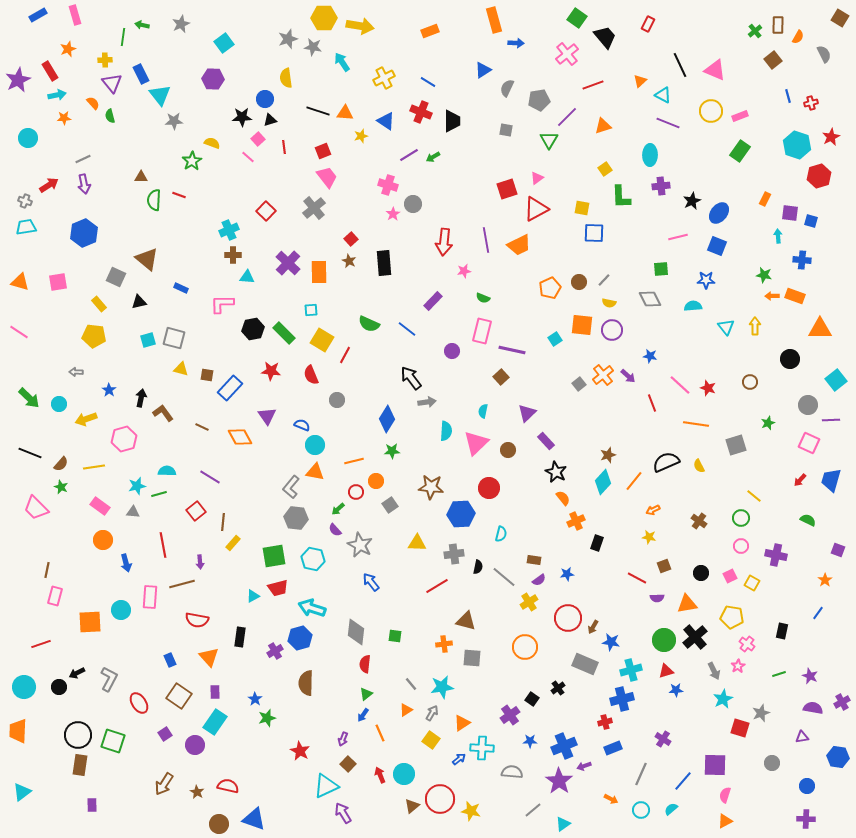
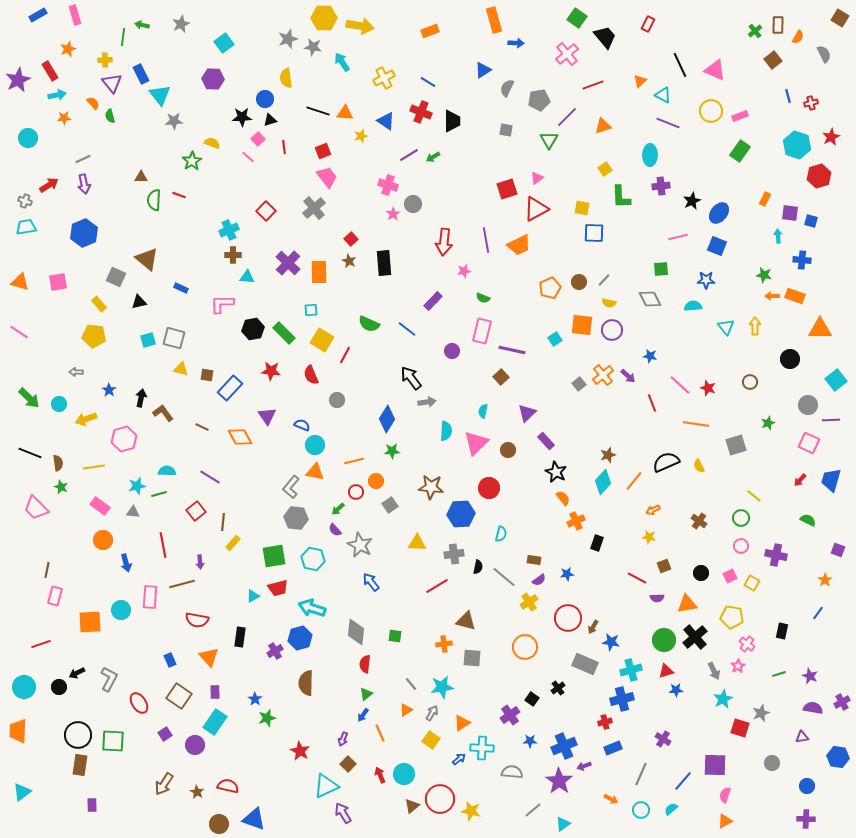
brown semicircle at (61, 464): moved 3 px left, 1 px up; rotated 49 degrees counterclockwise
green square at (113, 741): rotated 15 degrees counterclockwise
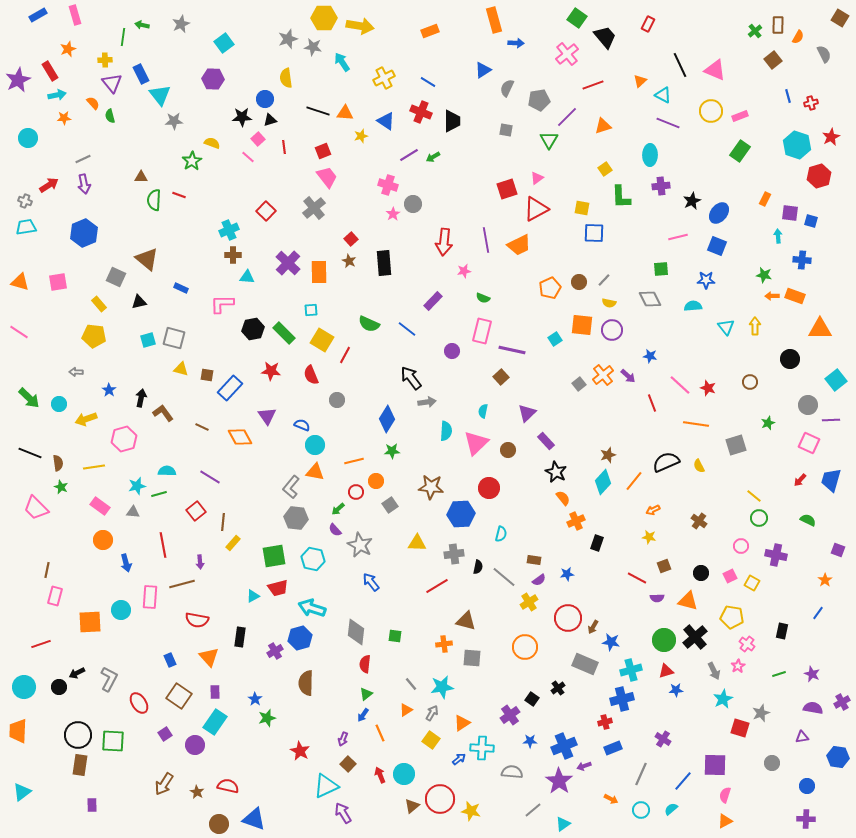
green circle at (741, 518): moved 18 px right
orange triangle at (687, 604): moved 1 px right, 3 px up; rotated 25 degrees clockwise
purple star at (810, 676): moved 2 px right, 2 px up
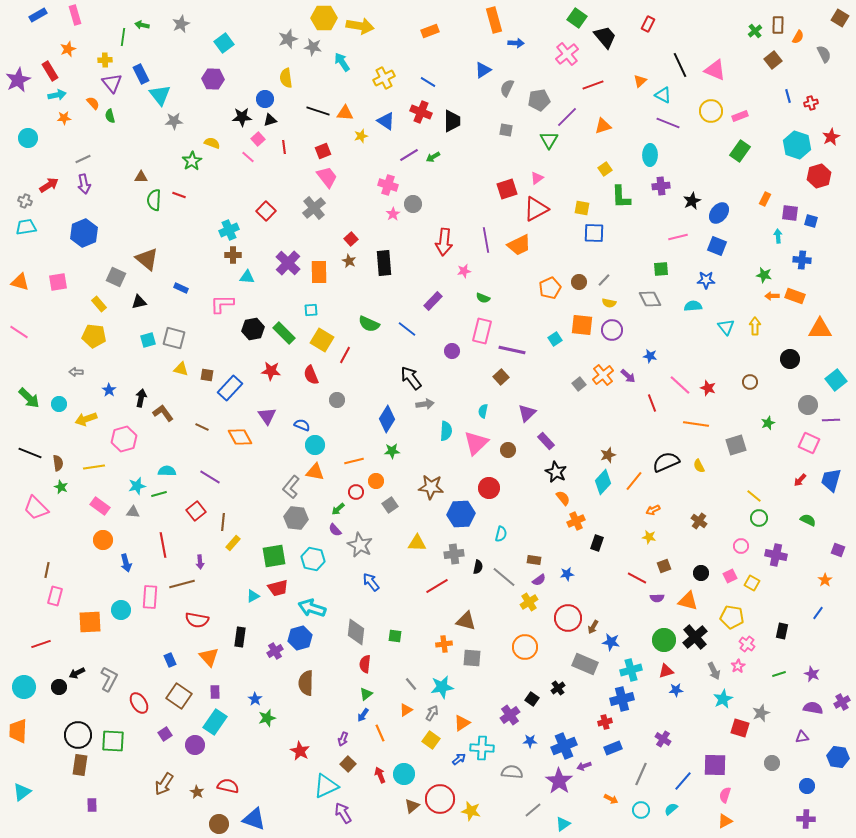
gray arrow at (427, 402): moved 2 px left, 2 px down
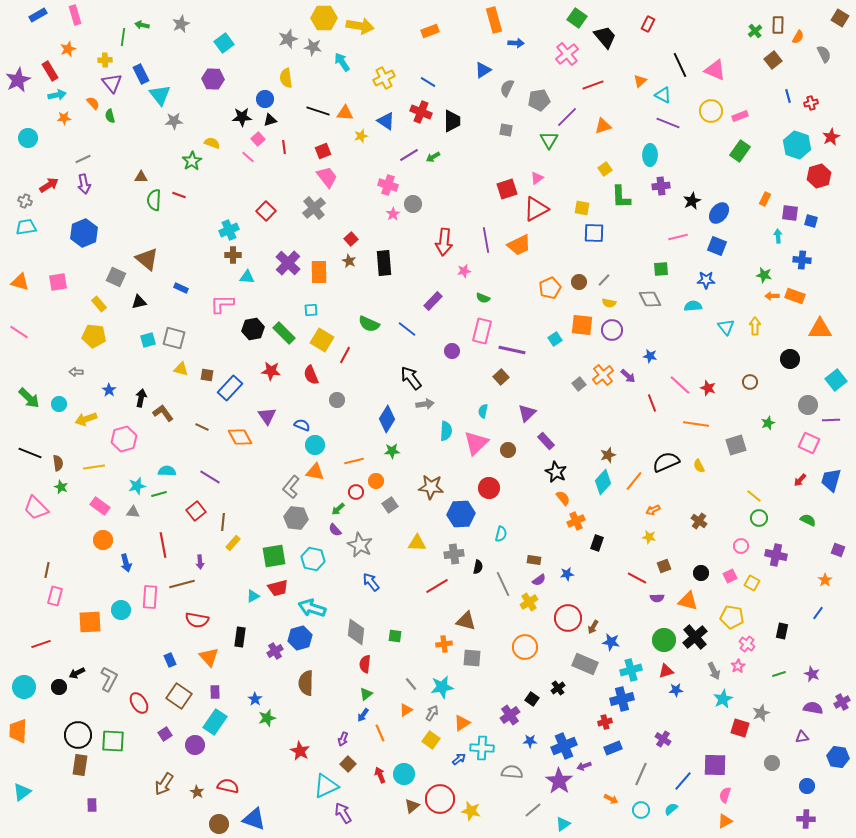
gray line at (504, 577): moved 1 px left, 7 px down; rotated 25 degrees clockwise
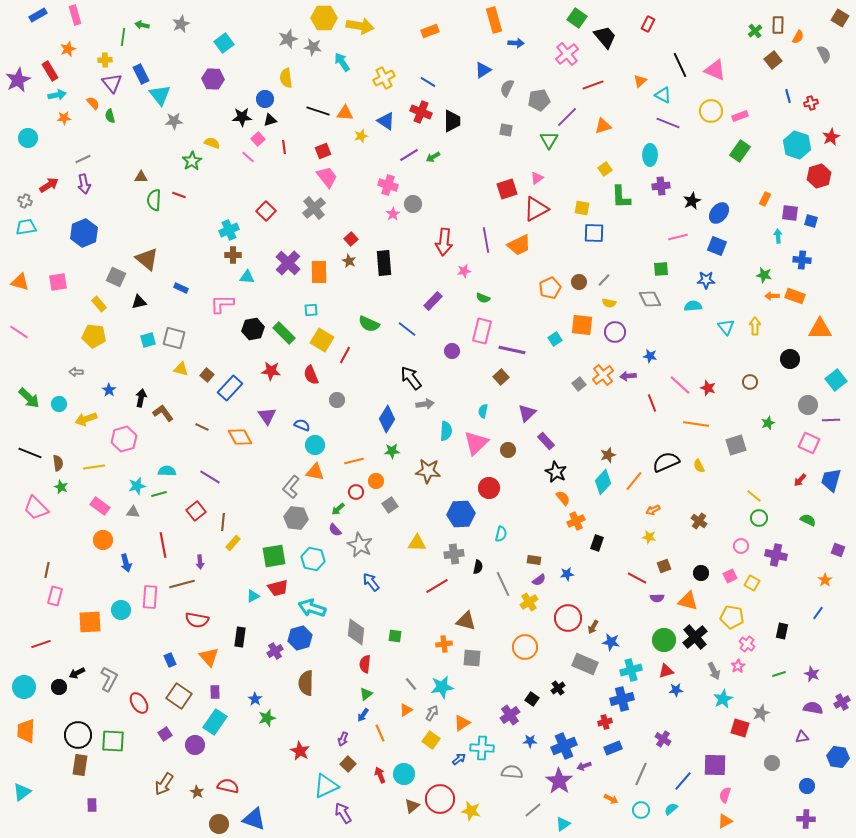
purple circle at (612, 330): moved 3 px right, 2 px down
brown square at (207, 375): rotated 32 degrees clockwise
purple arrow at (628, 376): rotated 133 degrees clockwise
brown star at (431, 487): moved 3 px left, 16 px up
orange trapezoid at (18, 731): moved 8 px right
